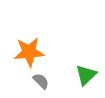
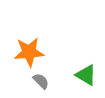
green triangle: rotated 45 degrees counterclockwise
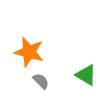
orange star: rotated 20 degrees clockwise
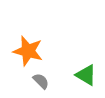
orange star: moved 1 px left, 1 px up
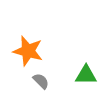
green triangle: rotated 30 degrees counterclockwise
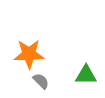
orange star: moved 1 px right, 3 px down; rotated 16 degrees counterclockwise
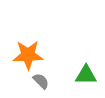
orange star: moved 1 px left, 1 px down
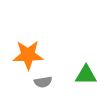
gray semicircle: moved 2 px right, 1 px down; rotated 126 degrees clockwise
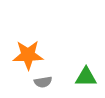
green triangle: moved 2 px down
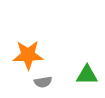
green triangle: moved 1 px right, 2 px up
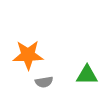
gray semicircle: moved 1 px right
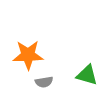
green triangle: rotated 15 degrees clockwise
